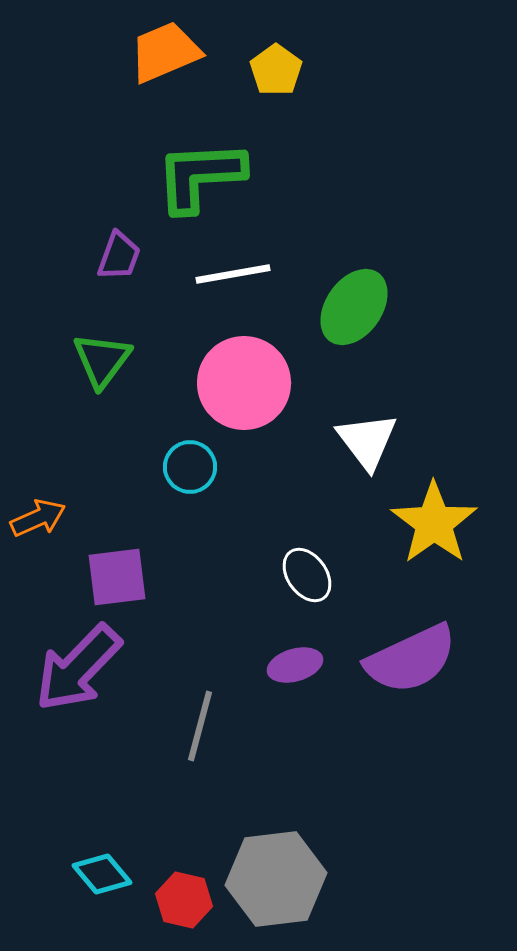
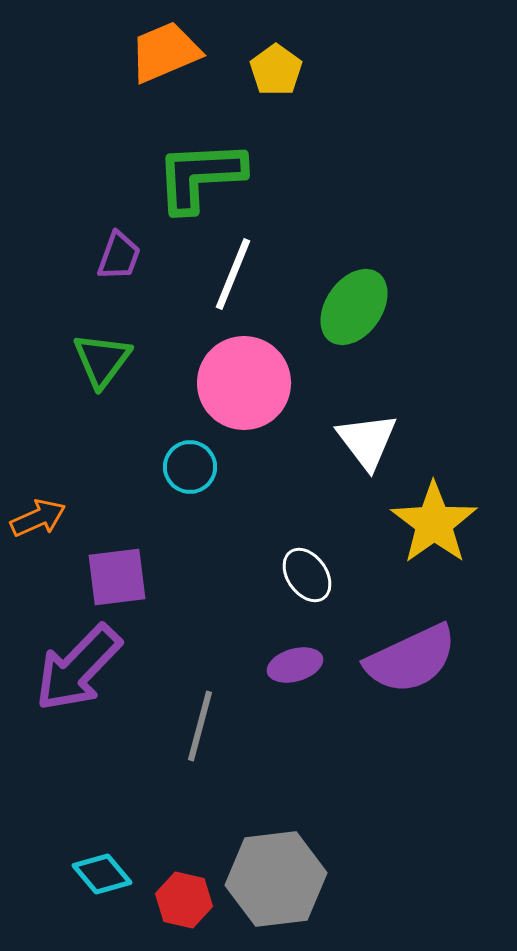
white line: rotated 58 degrees counterclockwise
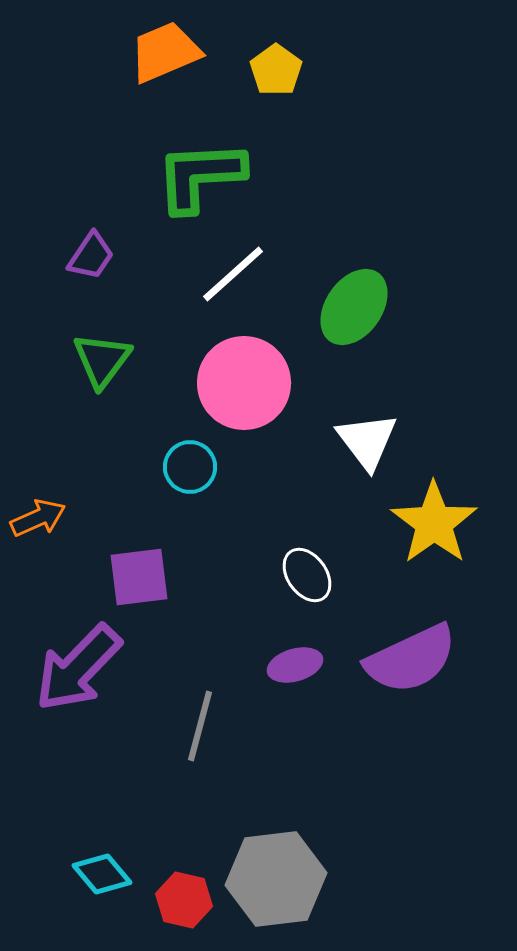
purple trapezoid: moved 28 px left; rotated 14 degrees clockwise
white line: rotated 26 degrees clockwise
purple square: moved 22 px right
